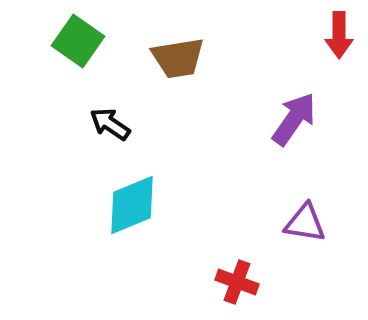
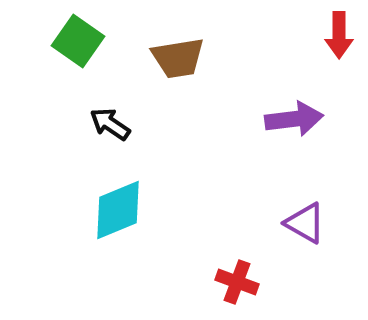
purple arrow: rotated 48 degrees clockwise
cyan diamond: moved 14 px left, 5 px down
purple triangle: rotated 21 degrees clockwise
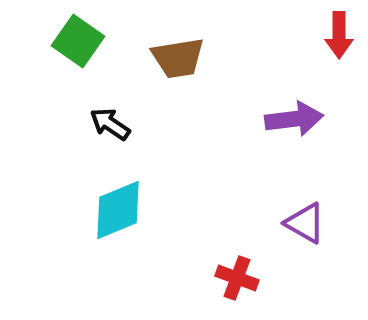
red cross: moved 4 px up
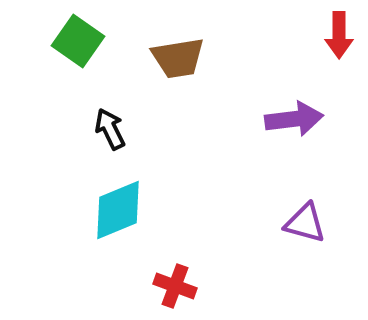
black arrow: moved 5 px down; rotated 30 degrees clockwise
purple triangle: rotated 15 degrees counterclockwise
red cross: moved 62 px left, 8 px down
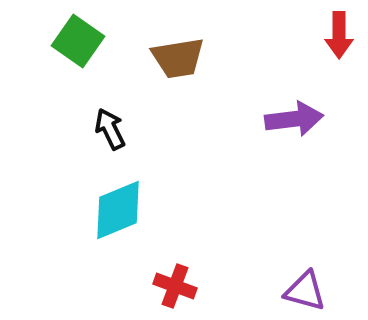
purple triangle: moved 68 px down
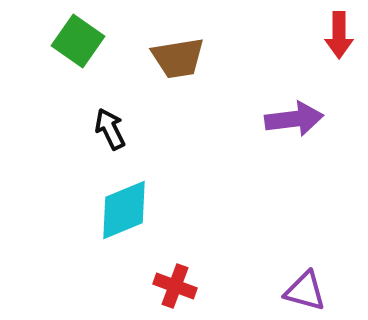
cyan diamond: moved 6 px right
